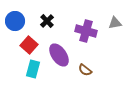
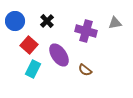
cyan rectangle: rotated 12 degrees clockwise
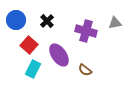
blue circle: moved 1 px right, 1 px up
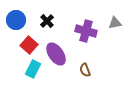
purple ellipse: moved 3 px left, 1 px up
brown semicircle: rotated 32 degrees clockwise
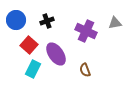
black cross: rotated 24 degrees clockwise
purple cross: rotated 10 degrees clockwise
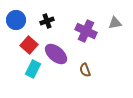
purple ellipse: rotated 15 degrees counterclockwise
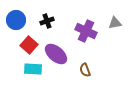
cyan rectangle: rotated 66 degrees clockwise
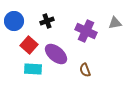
blue circle: moved 2 px left, 1 px down
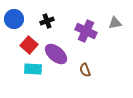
blue circle: moved 2 px up
